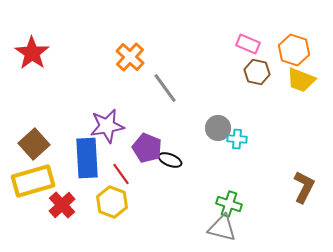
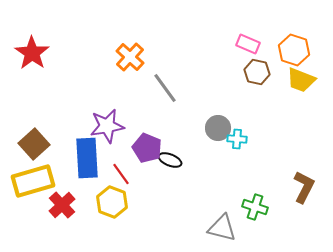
green cross: moved 26 px right, 3 px down
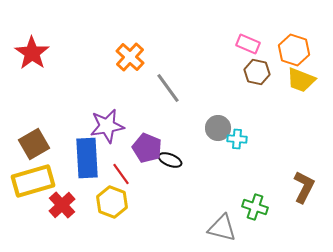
gray line: moved 3 px right
brown square: rotated 12 degrees clockwise
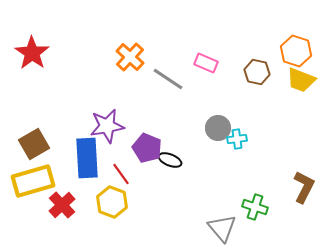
pink rectangle: moved 42 px left, 19 px down
orange hexagon: moved 2 px right, 1 px down
gray line: moved 9 px up; rotated 20 degrees counterclockwise
cyan cross: rotated 12 degrees counterclockwise
gray triangle: rotated 36 degrees clockwise
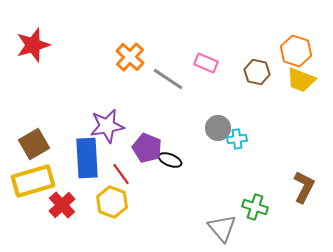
red star: moved 1 px right, 8 px up; rotated 20 degrees clockwise
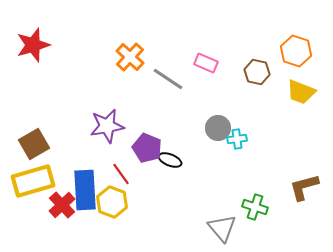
yellow trapezoid: moved 12 px down
blue rectangle: moved 2 px left, 32 px down
brown L-shape: rotated 132 degrees counterclockwise
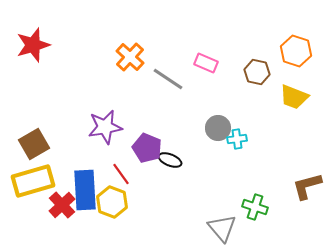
yellow trapezoid: moved 7 px left, 5 px down
purple star: moved 2 px left, 1 px down
brown L-shape: moved 3 px right, 1 px up
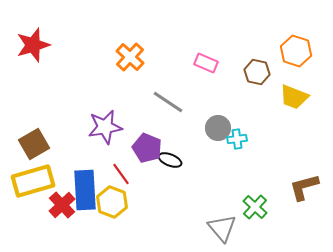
gray line: moved 23 px down
brown L-shape: moved 3 px left, 1 px down
green cross: rotated 25 degrees clockwise
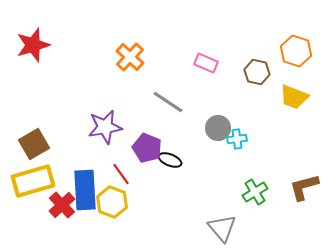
green cross: moved 15 px up; rotated 15 degrees clockwise
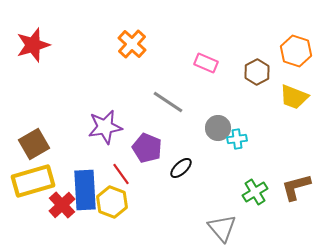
orange cross: moved 2 px right, 13 px up
brown hexagon: rotated 20 degrees clockwise
black ellipse: moved 11 px right, 8 px down; rotated 65 degrees counterclockwise
brown L-shape: moved 8 px left
